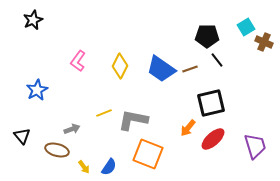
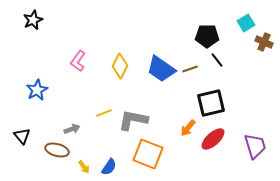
cyan square: moved 4 px up
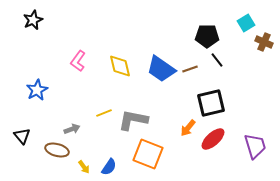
yellow diamond: rotated 40 degrees counterclockwise
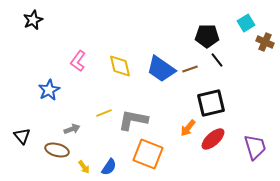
brown cross: moved 1 px right
blue star: moved 12 px right
purple trapezoid: moved 1 px down
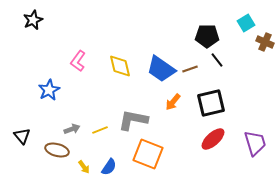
yellow line: moved 4 px left, 17 px down
orange arrow: moved 15 px left, 26 px up
purple trapezoid: moved 4 px up
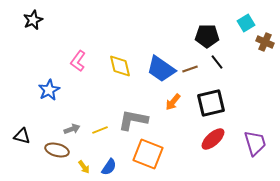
black line: moved 2 px down
black triangle: rotated 36 degrees counterclockwise
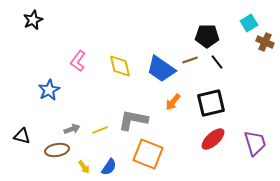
cyan square: moved 3 px right
brown line: moved 9 px up
brown ellipse: rotated 25 degrees counterclockwise
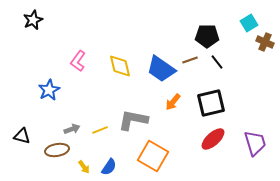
orange square: moved 5 px right, 2 px down; rotated 8 degrees clockwise
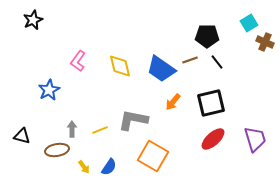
gray arrow: rotated 70 degrees counterclockwise
purple trapezoid: moved 4 px up
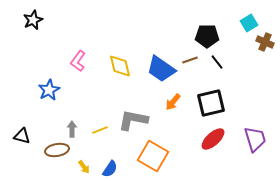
blue semicircle: moved 1 px right, 2 px down
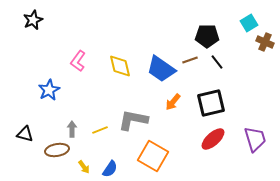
black triangle: moved 3 px right, 2 px up
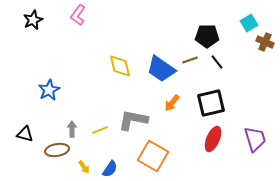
pink L-shape: moved 46 px up
orange arrow: moved 1 px left, 1 px down
red ellipse: rotated 25 degrees counterclockwise
